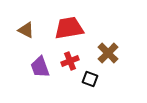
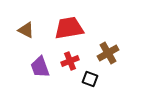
brown cross: rotated 15 degrees clockwise
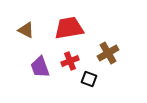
black square: moved 1 px left
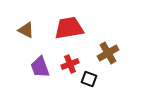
red cross: moved 3 px down
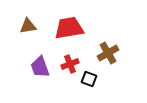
brown triangle: moved 2 px right, 4 px up; rotated 36 degrees counterclockwise
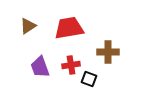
brown triangle: rotated 24 degrees counterclockwise
brown cross: moved 1 px up; rotated 30 degrees clockwise
red cross: moved 1 px right, 1 px down; rotated 12 degrees clockwise
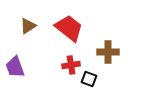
red trapezoid: rotated 48 degrees clockwise
purple trapezoid: moved 25 px left
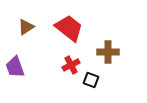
brown triangle: moved 2 px left, 1 px down
red cross: rotated 18 degrees counterclockwise
black square: moved 2 px right, 1 px down
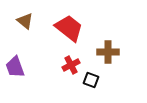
brown triangle: moved 1 px left, 6 px up; rotated 48 degrees counterclockwise
